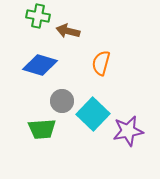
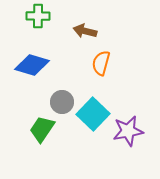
green cross: rotated 10 degrees counterclockwise
brown arrow: moved 17 px right
blue diamond: moved 8 px left
gray circle: moved 1 px down
green trapezoid: rotated 128 degrees clockwise
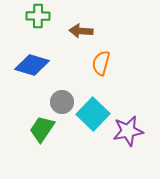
brown arrow: moved 4 px left; rotated 10 degrees counterclockwise
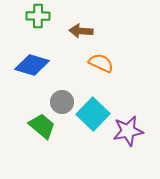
orange semicircle: rotated 100 degrees clockwise
green trapezoid: moved 3 px up; rotated 96 degrees clockwise
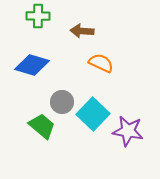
brown arrow: moved 1 px right
purple star: rotated 20 degrees clockwise
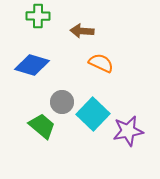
purple star: rotated 20 degrees counterclockwise
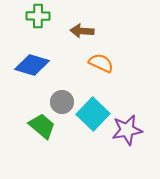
purple star: moved 1 px left, 1 px up
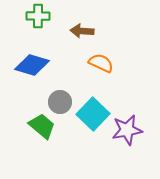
gray circle: moved 2 px left
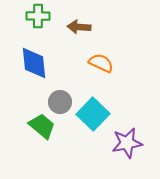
brown arrow: moved 3 px left, 4 px up
blue diamond: moved 2 px right, 2 px up; rotated 68 degrees clockwise
purple star: moved 13 px down
